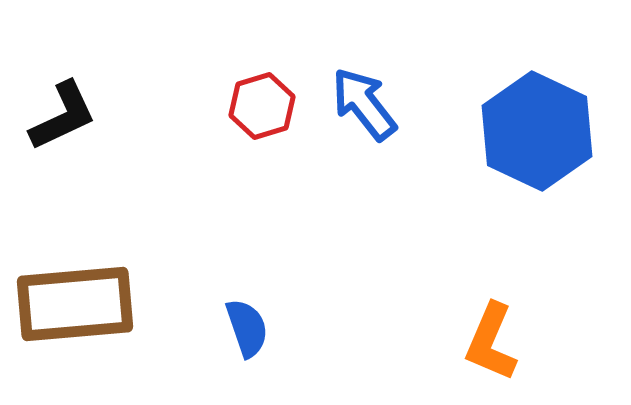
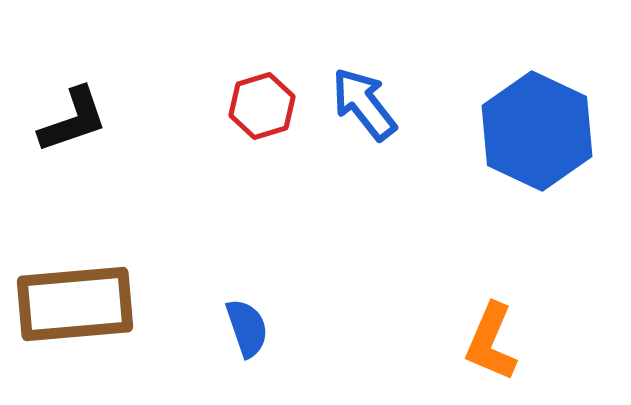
black L-shape: moved 10 px right, 4 px down; rotated 6 degrees clockwise
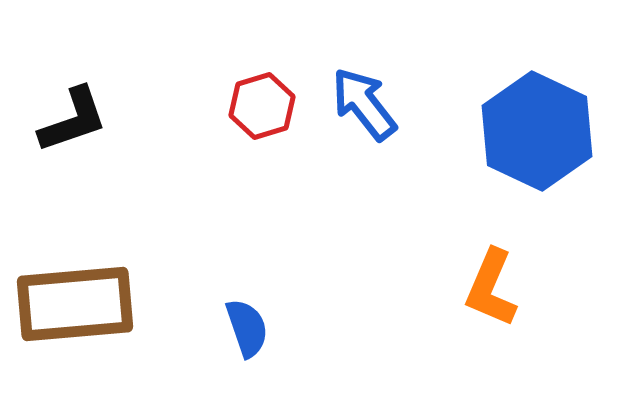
orange L-shape: moved 54 px up
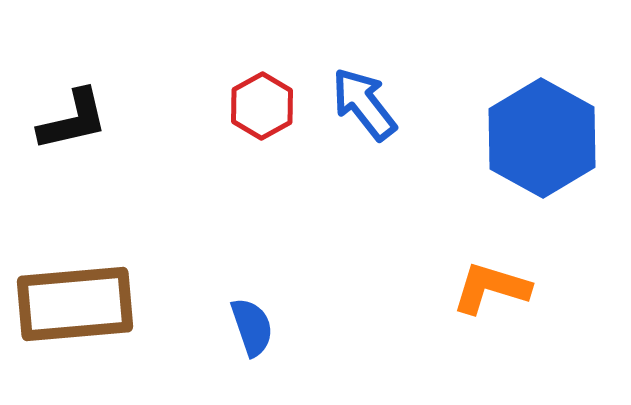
red hexagon: rotated 12 degrees counterclockwise
black L-shape: rotated 6 degrees clockwise
blue hexagon: moved 5 px right, 7 px down; rotated 4 degrees clockwise
orange L-shape: rotated 84 degrees clockwise
blue semicircle: moved 5 px right, 1 px up
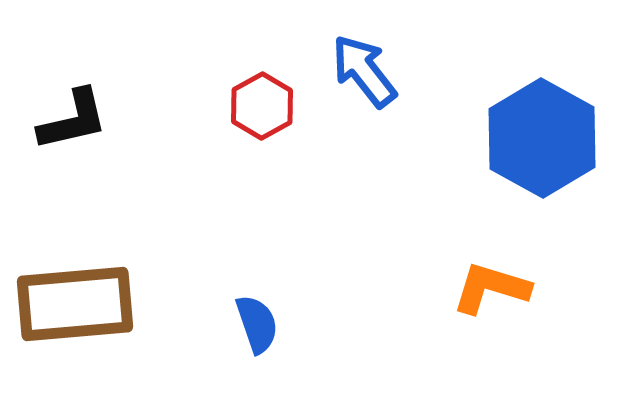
blue arrow: moved 33 px up
blue semicircle: moved 5 px right, 3 px up
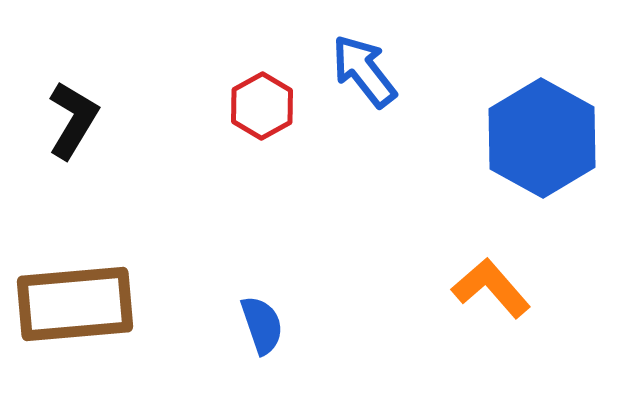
black L-shape: rotated 46 degrees counterclockwise
orange L-shape: rotated 32 degrees clockwise
blue semicircle: moved 5 px right, 1 px down
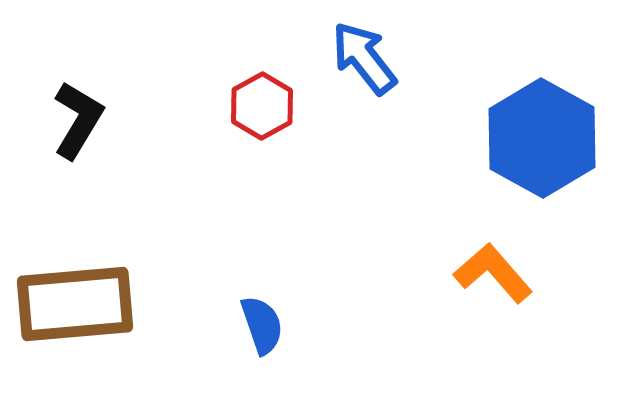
blue arrow: moved 13 px up
black L-shape: moved 5 px right
orange L-shape: moved 2 px right, 15 px up
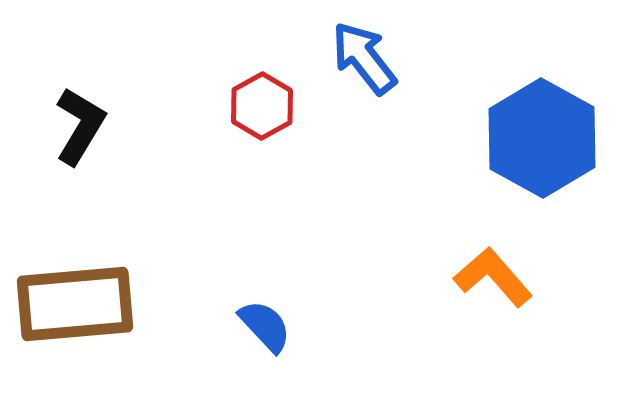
black L-shape: moved 2 px right, 6 px down
orange L-shape: moved 4 px down
blue semicircle: moved 3 px right, 1 px down; rotated 24 degrees counterclockwise
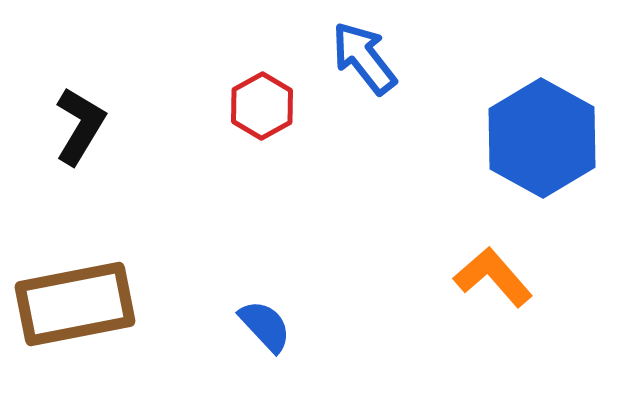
brown rectangle: rotated 6 degrees counterclockwise
